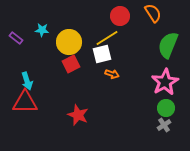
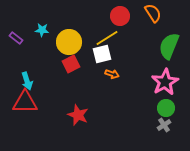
green semicircle: moved 1 px right, 1 px down
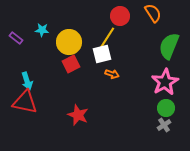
yellow line: rotated 25 degrees counterclockwise
red triangle: rotated 12 degrees clockwise
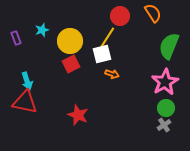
cyan star: rotated 24 degrees counterclockwise
purple rectangle: rotated 32 degrees clockwise
yellow circle: moved 1 px right, 1 px up
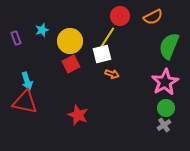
orange semicircle: moved 4 px down; rotated 96 degrees clockwise
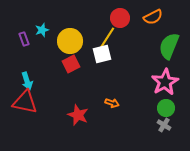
red circle: moved 2 px down
purple rectangle: moved 8 px right, 1 px down
orange arrow: moved 29 px down
gray cross: rotated 24 degrees counterclockwise
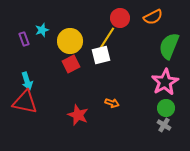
white square: moved 1 px left, 1 px down
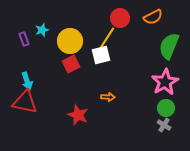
orange arrow: moved 4 px left, 6 px up; rotated 16 degrees counterclockwise
